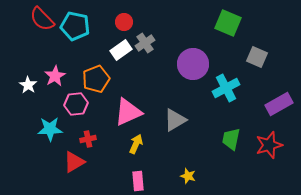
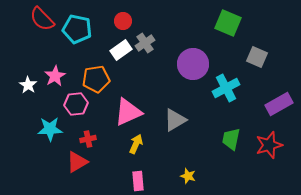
red circle: moved 1 px left, 1 px up
cyan pentagon: moved 2 px right, 3 px down
orange pentagon: rotated 12 degrees clockwise
red triangle: moved 3 px right
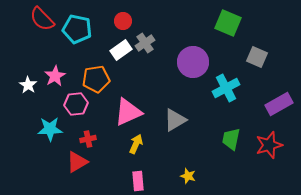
purple circle: moved 2 px up
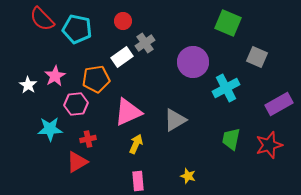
white rectangle: moved 1 px right, 7 px down
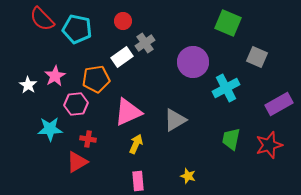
red cross: rotated 21 degrees clockwise
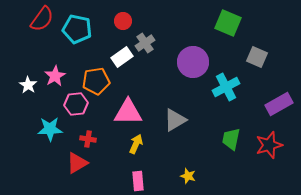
red semicircle: rotated 100 degrees counterclockwise
orange pentagon: moved 2 px down
cyan cross: moved 1 px up
pink triangle: rotated 24 degrees clockwise
red triangle: moved 1 px down
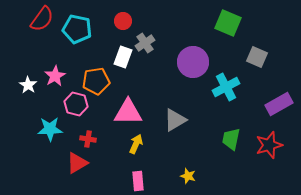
white rectangle: moved 1 px right; rotated 35 degrees counterclockwise
pink hexagon: rotated 20 degrees clockwise
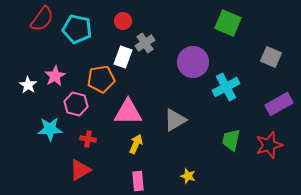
gray square: moved 14 px right
orange pentagon: moved 5 px right, 2 px up
green trapezoid: moved 1 px down
red triangle: moved 3 px right, 7 px down
